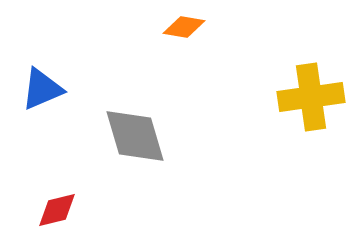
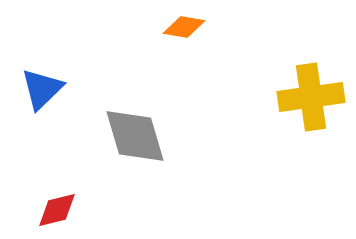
blue triangle: rotated 21 degrees counterclockwise
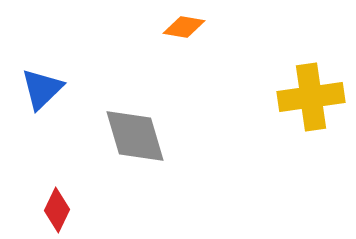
red diamond: rotated 51 degrees counterclockwise
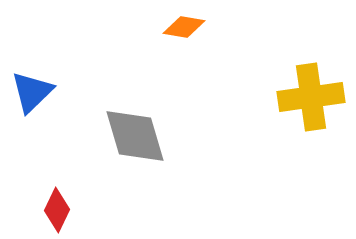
blue triangle: moved 10 px left, 3 px down
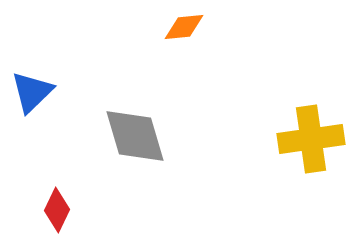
orange diamond: rotated 15 degrees counterclockwise
yellow cross: moved 42 px down
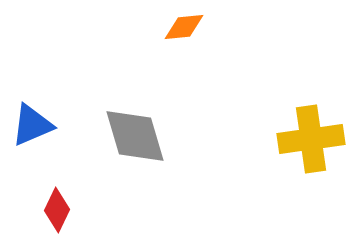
blue triangle: moved 33 px down; rotated 21 degrees clockwise
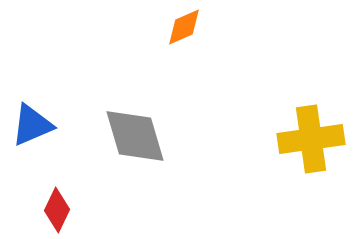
orange diamond: rotated 18 degrees counterclockwise
